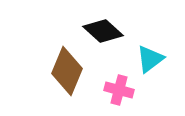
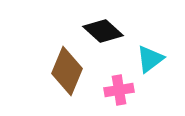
pink cross: rotated 24 degrees counterclockwise
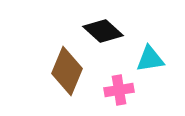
cyan triangle: rotated 28 degrees clockwise
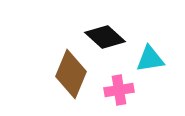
black diamond: moved 2 px right, 6 px down
brown diamond: moved 4 px right, 3 px down
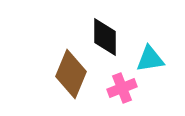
black diamond: rotated 48 degrees clockwise
pink cross: moved 3 px right, 2 px up; rotated 12 degrees counterclockwise
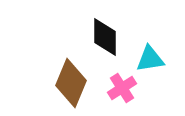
brown diamond: moved 9 px down
pink cross: rotated 12 degrees counterclockwise
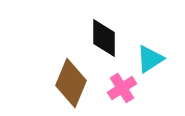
black diamond: moved 1 px left, 1 px down
cyan triangle: rotated 24 degrees counterclockwise
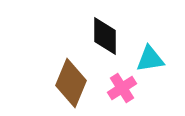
black diamond: moved 1 px right, 2 px up
cyan triangle: rotated 24 degrees clockwise
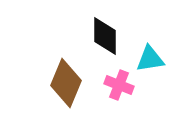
brown diamond: moved 5 px left
pink cross: moved 3 px left, 3 px up; rotated 36 degrees counterclockwise
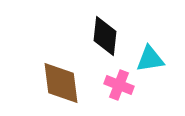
black diamond: rotated 6 degrees clockwise
brown diamond: moved 5 px left; rotated 30 degrees counterclockwise
